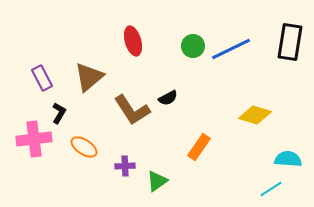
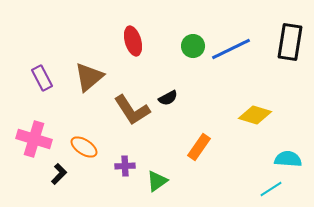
black L-shape: moved 61 px down; rotated 15 degrees clockwise
pink cross: rotated 24 degrees clockwise
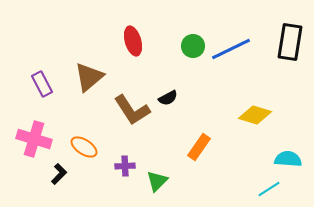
purple rectangle: moved 6 px down
green triangle: rotated 10 degrees counterclockwise
cyan line: moved 2 px left
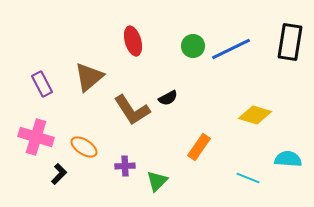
pink cross: moved 2 px right, 2 px up
cyan line: moved 21 px left, 11 px up; rotated 55 degrees clockwise
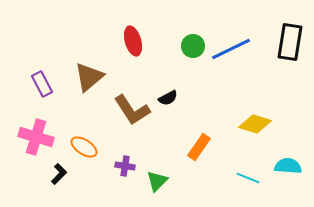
yellow diamond: moved 9 px down
cyan semicircle: moved 7 px down
purple cross: rotated 12 degrees clockwise
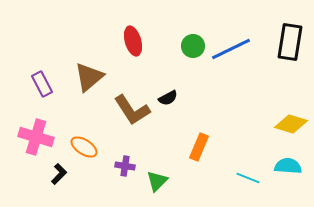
yellow diamond: moved 36 px right
orange rectangle: rotated 12 degrees counterclockwise
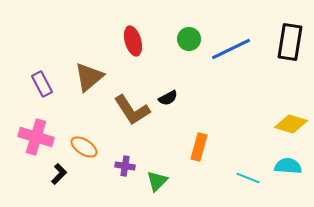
green circle: moved 4 px left, 7 px up
orange rectangle: rotated 8 degrees counterclockwise
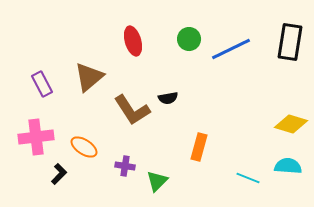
black semicircle: rotated 18 degrees clockwise
pink cross: rotated 24 degrees counterclockwise
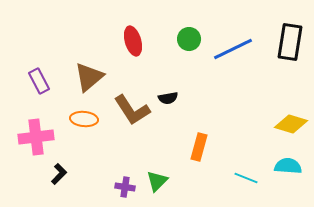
blue line: moved 2 px right
purple rectangle: moved 3 px left, 3 px up
orange ellipse: moved 28 px up; rotated 28 degrees counterclockwise
purple cross: moved 21 px down
cyan line: moved 2 px left
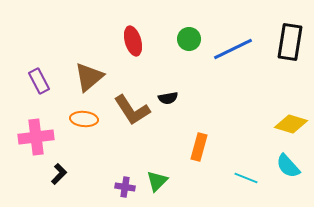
cyan semicircle: rotated 136 degrees counterclockwise
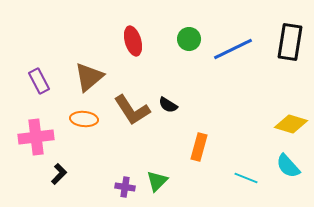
black semicircle: moved 7 px down; rotated 42 degrees clockwise
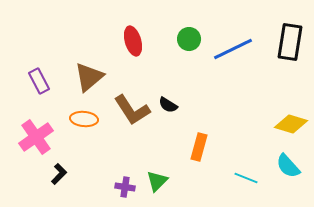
pink cross: rotated 28 degrees counterclockwise
